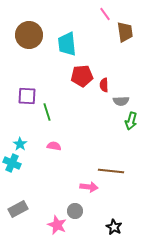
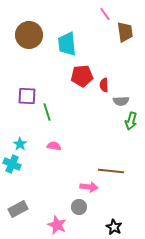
cyan cross: moved 1 px down
gray circle: moved 4 px right, 4 px up
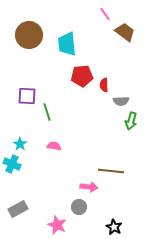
brown trapezoid: rotated 45 degrees counterclockwise
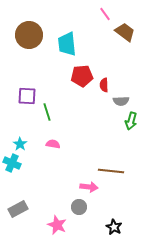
pink semicircle: moved 1 px left, 2 px up
cyan cross: moved 1 px up
